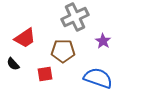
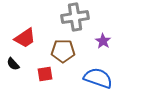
gray cross: rotated 16 degrees clockwise
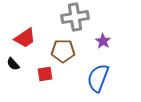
blue semicircle: rotated 88 degrees counterclockwise
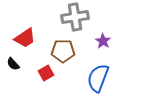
red square: moved 1 px right, 1 px up; rotated 21 degrees counterclockwise
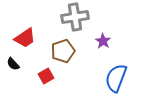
brown pentagon: rotated 20 degrees counterclockwise
red square: moved 3 px down
blue semicircle: moved 18 px right
